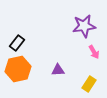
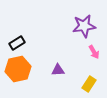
black rectangle: rotated 21 degrees clockwise
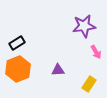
pink arrow: moved 2 px right
orange hexagon: rotated 10 degrees counterclockwise
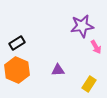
purple star: moved 2 px left
pink arrow: moved 5 px up
orange hexagon: moved 1 px left, 1 px down; rotated 15 degrees counterclockwise
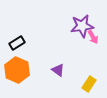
pink arrow: moved 3 px left, 10 px up
purple triangle: rotated 40 degrees clockwise
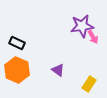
black rectangle: rotated 56 degrees clockwise
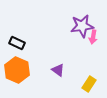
pink arrow: rotated 40 degrees clockwise
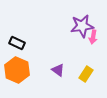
yellow rectangle: moved 3 px left, 10 px up
